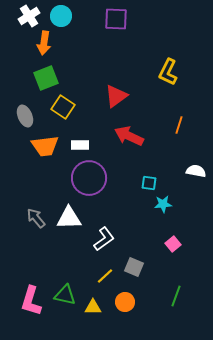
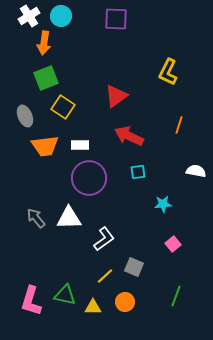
cyan square: moved 11 px left, 11 px up; rotated 14 degrees counterclockwise
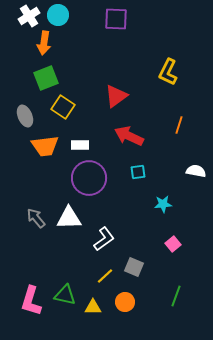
cyan circle: moved 3 px left, 1 px up
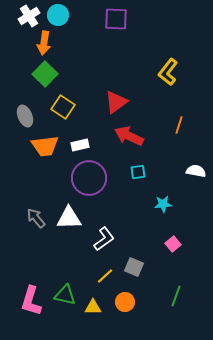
yellow L-shape: rotated 12 degrees clockwise
green square: moved 1 px left, 4 px up; rotated 25 degrees counterclockwise
red triangle: moved 6 px down
white rectangle: rotated 12 degrees counterclockwise
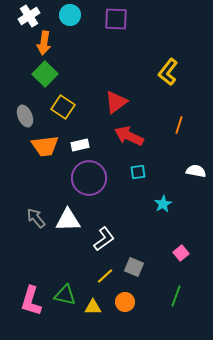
cyan circle: moved 12 px right
cyan star: rotated 24 degrees counterclockwise
white triangle: moved 1 px left, 2 px down
pink square: moved 8 px right, 9 px down
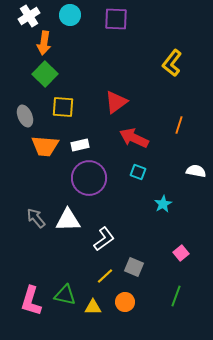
yellow L-shape: moved 4 px right, 9 px up
yellow square: rotated 30 degrees counterclockwise
red arrow: moved 5 px right, 2 px down
orange trapezoid: rotated 12 degrees clockwise
cyan square: rotated 28 degrees clockwise
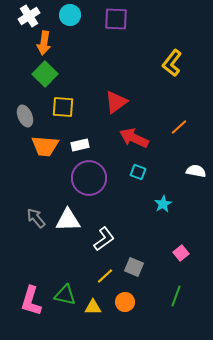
orange line: moved 2 px down; rotated 30 degrees clockwise
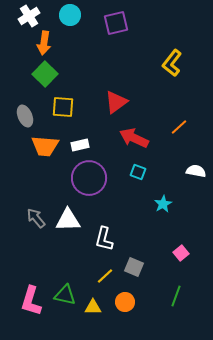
purple square: moved 4 px down; rotated 15 degrees counterclockwise
white L-shape: rotated 140 degrees clockwise
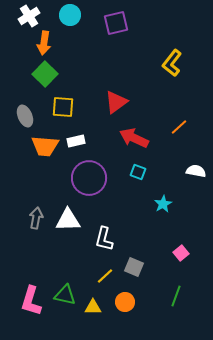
white rectangle: moved 4 px left, 4 px up
gray arrow: rotated 50 degrees clockwise
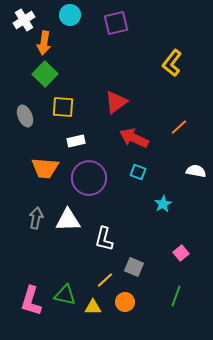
white cross: moved 5 px left, 4 px down
orange trapezoid: moved 22 px down
yellow line: moved 4 px down
